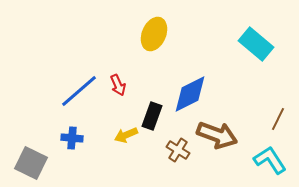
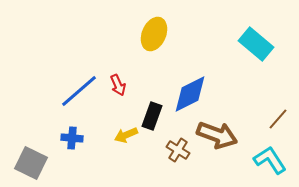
brown line: rotated 15 degrees clockwise
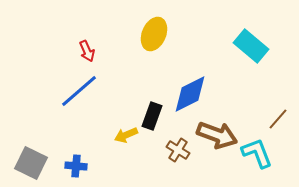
cyan rectangle: moved 5 px left, 2 px down
red arrow: moved 31 px left, 34 px up
blue cross: moved 4 px right, 28 px down
cyan L-shape: moved 13 px left, 7 px up; rotated 12 degrees clockwise
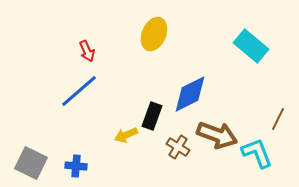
brown line: rotated 15 degrees counterclockwise
brown cross: moved 3 px up
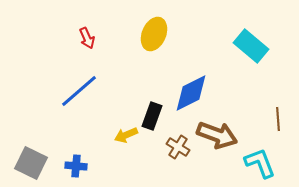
red arrow: moved 13 px up
blue diamond: moved 1 px right, 1 px up
brown line: rotated 30 degrees counterclockwise
cyan L-shape: moved 3 px right, 10 px down
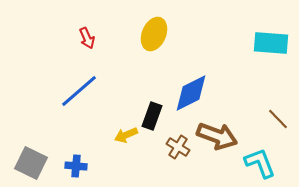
cyan rectangle: moved 20 px right, 3 px up; rotated 36 degrees counterclockwise
brown line: rotated 40 degrees counterclockwise
brown arrow: moved 1 px down
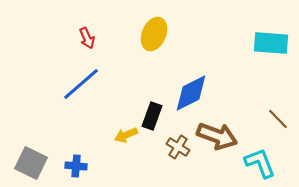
blue line: moved 2 px right, 7 px up
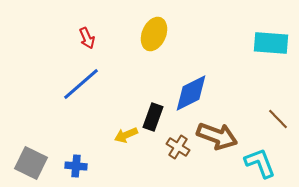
black rectangle: moved 1 px right, 1 px down
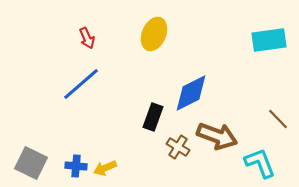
cyan rectangle: moved 2 px left, 3 px up; rotated 12 degrees counterclockwise
yellow arrow: moved 21 px left, 33 px down
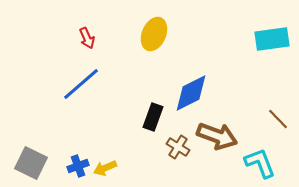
cyan rectangle: moved 3 px right, 1 px up
blue cross: moved 2 px right; rotated 25 degrees counterclockwise
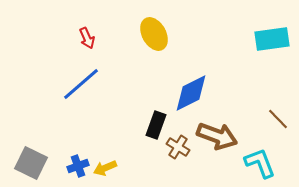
yellow ellipse: rotated 52 degrees counterclockwise
black rectangle: moved 3 px right, 8 px down
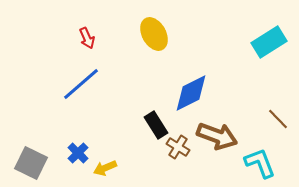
cyan rectangle: moved 3 px left, 3 px down; rotated 24 degrees counterclockwise
black rectangle: rotated 52 degrees counterclockwise
blue cross: moved 13 px up; rotated 25 degrees counterclockwise
